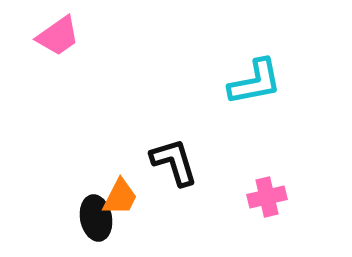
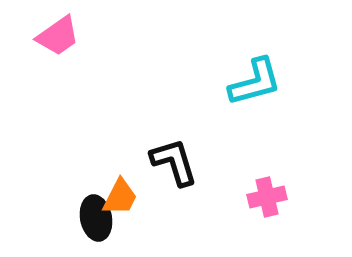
cyan L-shape: rotated 4 degrees counterclockwise
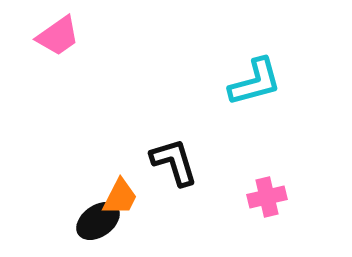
black ellipse: moved 2 px right, 3 px down; rotated 66 degrees clockwise
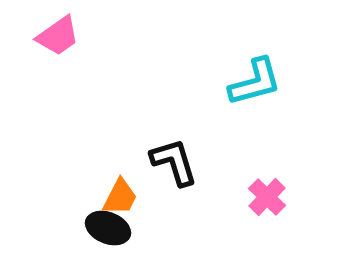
pink cross: rotated 33 degrees counterclockwise
black ellipse: moved 10 px right, 7 px down; rotated 57 degrees clockwise
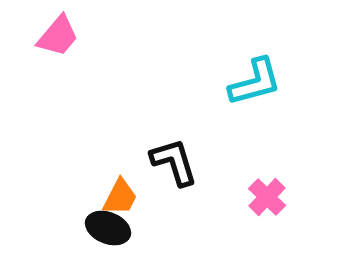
pink trapezoid: rotated 15 degrees counterclockwise
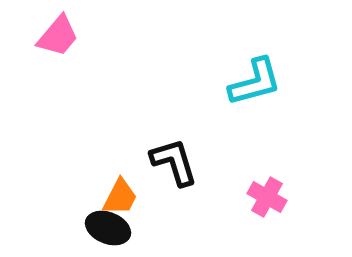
pink cross: rotated 15 degrees counterclockwise
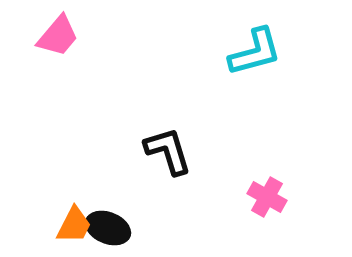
cyan L-shape: moved 30 px up
black L-shape: moved 6 px left, 11 px up
orange trapezoid: moved 46 px left, 28 px down
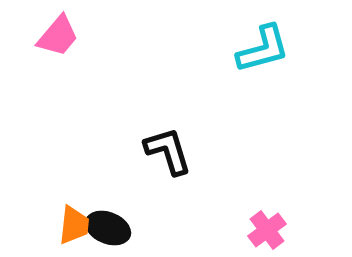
cyan L-shape: moved 8 px right, 3 px up
pink cross: moved 33 px down; rotated 24 degrees clockwise
orange trapezoid: rotated 21 degrees counterclockwise
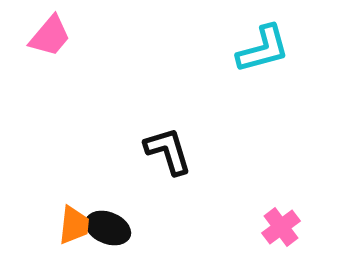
pink trapezoid: moved 8 px left
pink cross: moved 14 px right, 3 px up
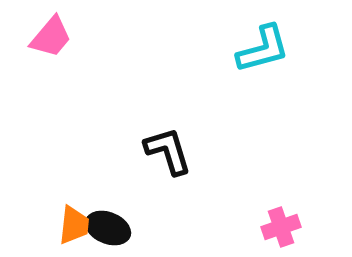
pink trapezoid: moved 1 px right, 1 px down
pink cross: rotated 18 degrees clockwise
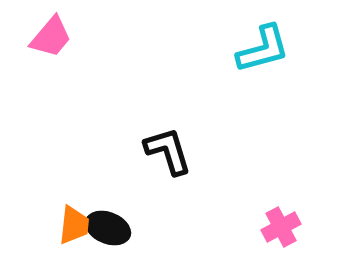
pink cross: rotated 9 degrees counterclockwise
